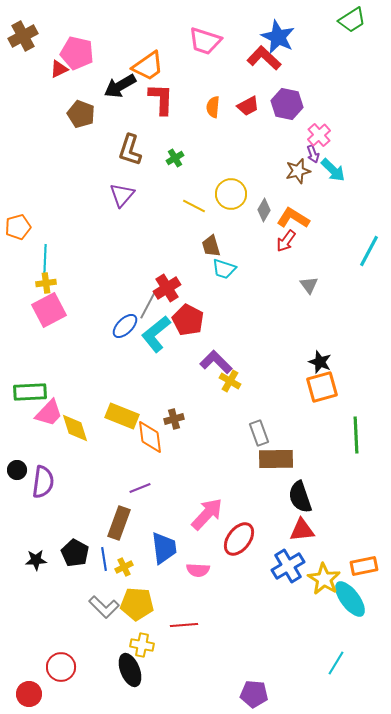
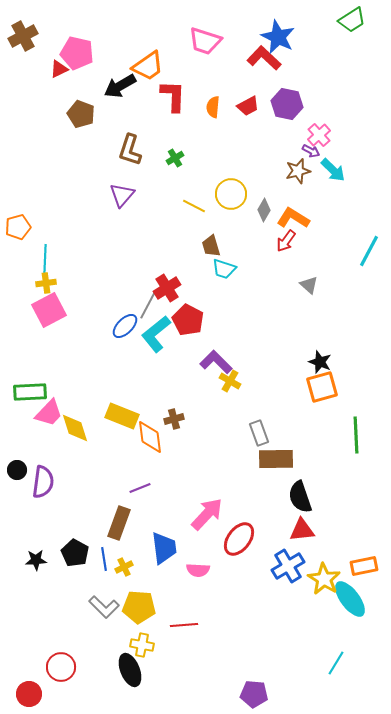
red L-shape at (161, 99): moved 12 px right, 3 px up
purple arrow at (313, 154): moved 2 px left, 3 px up; rotated 42 degrees counterclockwise
gray triangle at (309, 285): rotated 12 degrees counterclockwise
yellow pentagon at (137, 604): moved 2 px right, 3 px down
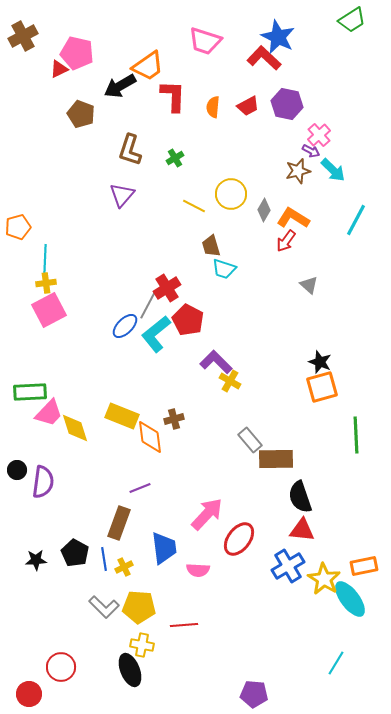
cyan line at (369, 251): moved 13 px left, 31 px up
gray rectangle at (259, 433): moved 9 px left, 7 px down; rotated 20 degrees counterclockwise
red triangle at (302, 530): rotated 12 degrees clockwise
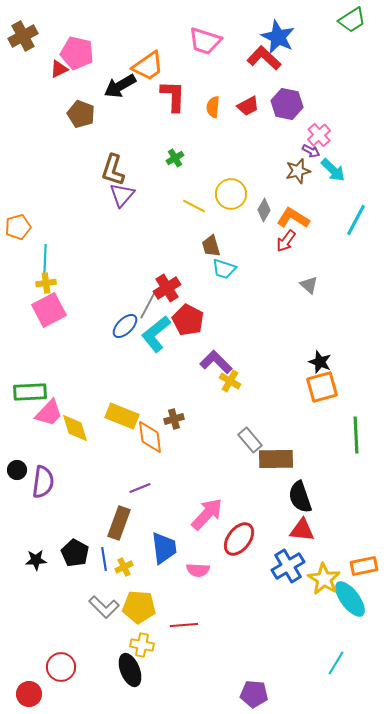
brown L-shape at (130, 150): moved 17 px left, 20 px down
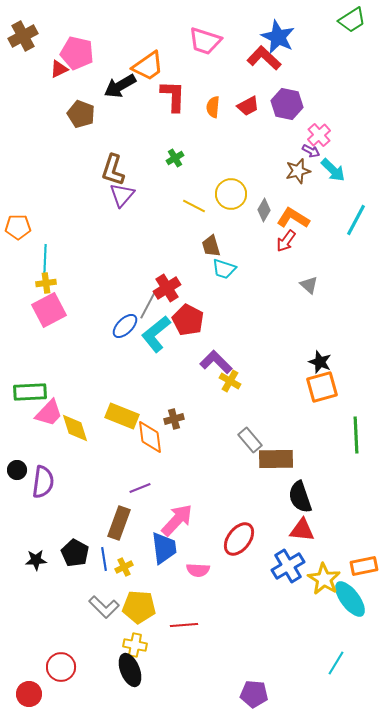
orange pentagon at (18, 227): rotated 15 degrees clockwise
pink arrow at (207, 514): moved 30 px left, 6 px down
yellow cross at (142, 645): moved 7 px left
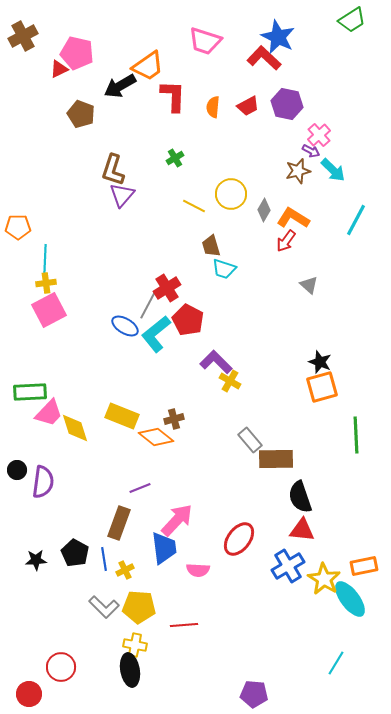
blue ellipse at (125, 326): rotated 76 degrees clockwise
orange diamond at (150, 437): moved 6 px right; rotated 44 degrees counterclockwise
yellow cross at (124, 567): moved 1 px right, 3 px down
black ellipse at (130, 670): rotated 12 degrees clockwise
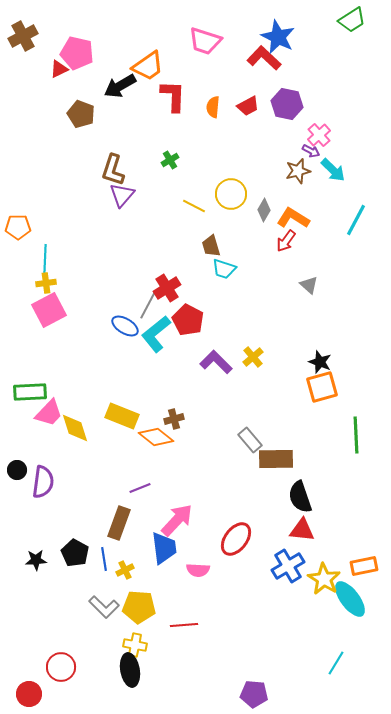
green cross at (175, 158): moved 5 px left, 2 px down
yellow cross at (230, 381): moved 23 px right, 24 px up; rotated 20 degrees clockwise
red ellipse at (239, 539): moved 3 px left
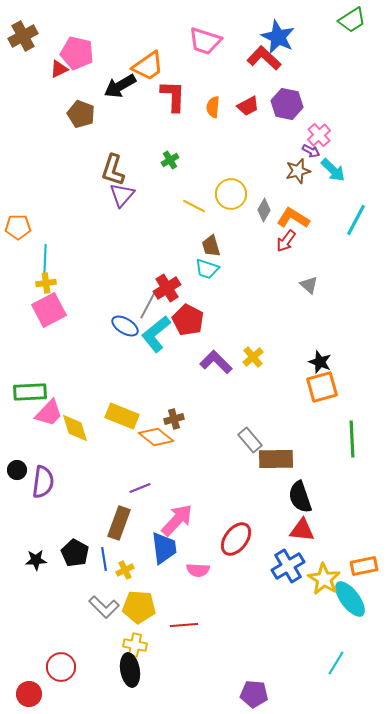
cyan trapezoid at (224, 269): moved 17 px left
green line at (356, 435): moved 4 px left, 4 px down
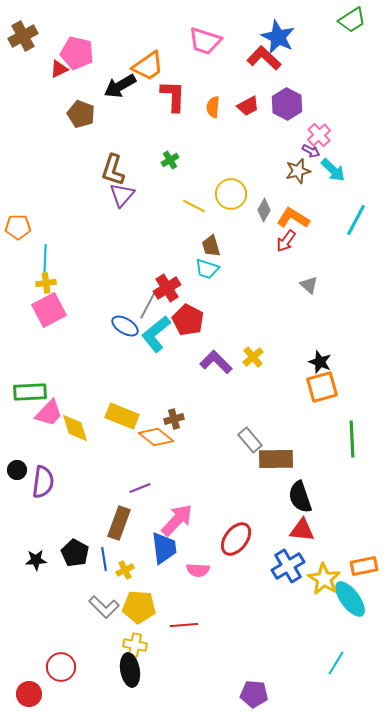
purple hexagon at (287, 104): rotated 16 degrees clockwise
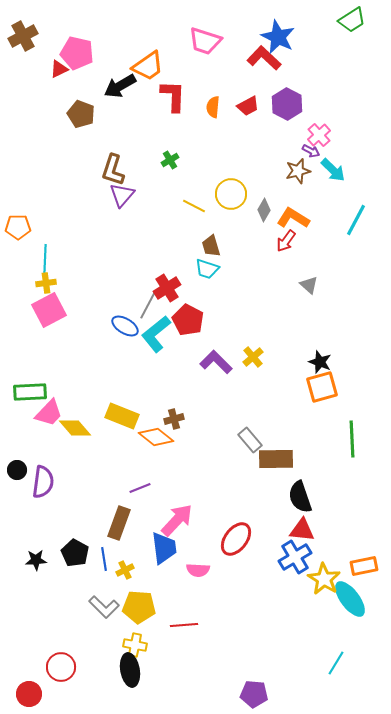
yellow diamond at (75, 428): rotated 24 degrees counterclockwise
blue cross at (288, 566): moved 7 px right, 9 px up
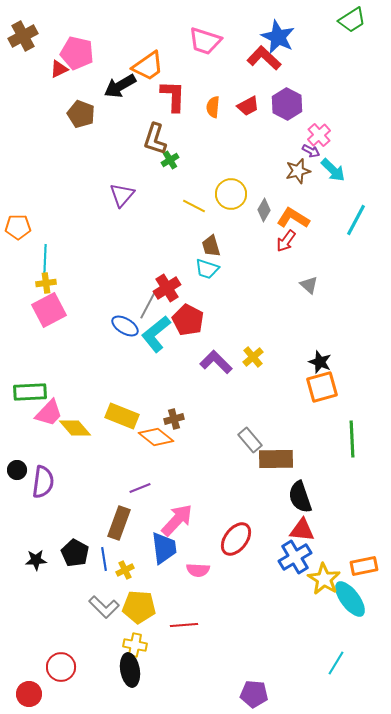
brown L-shape at (113, 170): moved 42 px right, 31 px up
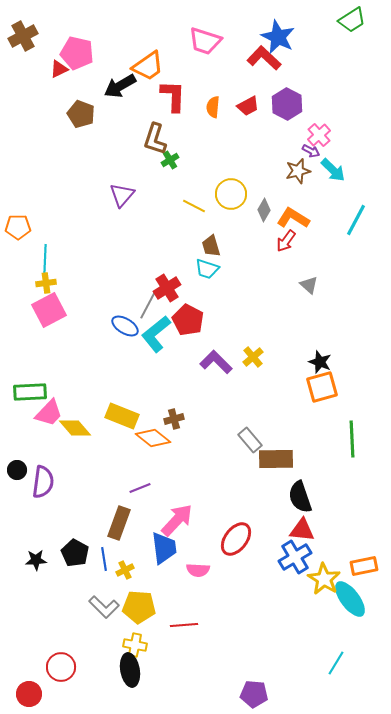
orange diamond at (156, 437): moved 3 px left, 1 px down
